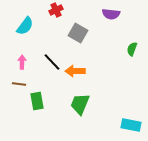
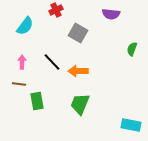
orange arrow: moved 3 px right
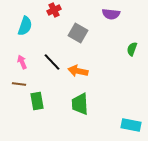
red cross: moved 2 px left
cyan semicircle: rotated 18 degrees counterclockwise
pink arrow: rotated 24 degrees counterclockwise
orange arrow: rotated 12 degrees clockwise
green trapezoid: rotated 25 degrees counterclockwise
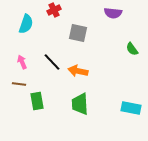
purple semicircle: moved 2 px right, 1 px up
cyan semicircle: moved 1 px right, 2 px up
gray square: rotated 18 degrees counterclockwise
green semicircle: rotated 56 degrees counterclockwise
cyan rectangle: moved 17 px up
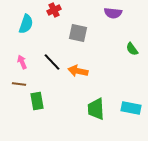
green trapezoid: moved 16 px right, 5 px down
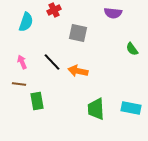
cyan semicircle: moved 2 px up
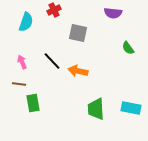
green semicircle: moved 4 px left, 1 px up
black line: moved 1 px up
green rectangle: moved 4 px left, 2 px down
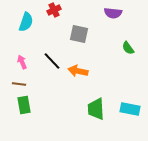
gray square: moved 1 px right, 1 px down
green rectangle: moved 9 px left, 2 px down
cyan rectangle: moved 1 px left, 1 px down
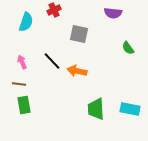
orange arrow: moved 1 px left
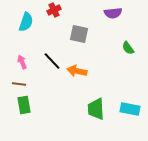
purple semicircle: rotated 12 degrees counterclockwise
